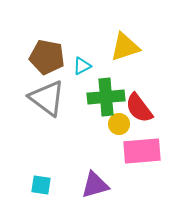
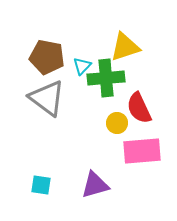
cyan triangle: rotated 18 degrees counterclockwise
green cross: moved 19 px up
red semicircle: rotated 12 degrees clockwise
yellow circle: moved 2 px left, 1 px up
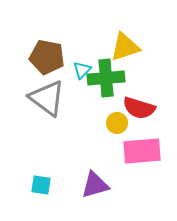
cyan triangle: moved 4 px down
red semicircle: rotated 48 degrees counterclockwise
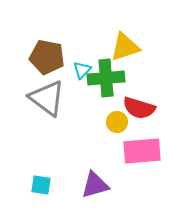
yellow circle: moved 1 px up
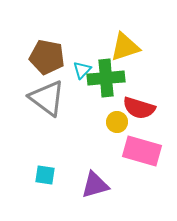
pink rectangle: rotated 21 degrees clockwise
cyan square: moved 4 px right, 10 px up
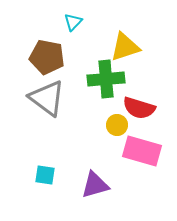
cyan triangle: moved 9 px left, 48 px up
green cross: moved 1 px down
yellow circle: moved 3 px down
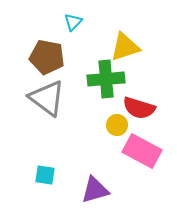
pink rectangle: rotated 12 degrees clockwise
purple triangle: moved 5 px down
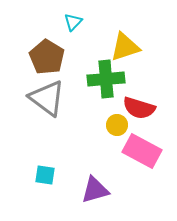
brown pentagon: rotated 20 degrees clockwise
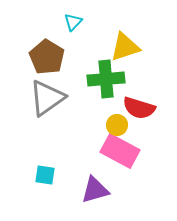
gray triangle: rotated 48 degrees clockwise
pink rectangle: moved 22 px left
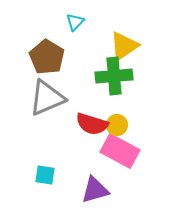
cyan triangle: moved 2 px right
yellow triangle: moved 1 px left, 1 px up; rotated 16 degrees counterclockwise
green cross: moved 8 px right, 3 px up
gray triangle: rotated 12 degrees clockwise
red semicircle: moved 47 px left, 16 px down
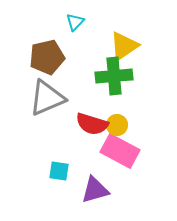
brown pentagon: rotated 28 degrees clockwise
cyan square: moved 14 px right, 4 px up
